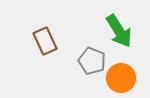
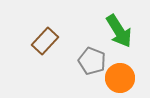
brown rectangle: rotated 68 degrees clockwise
orange circle: moved 1 px left
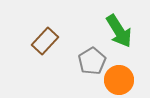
gray pentagon: rotated 20 degrees clockwise
orange circle: moved 1 px left, 2 px down
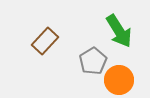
gray pentagon: moved 1 px right
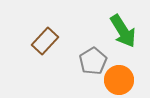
green arrow: moved 4 px right
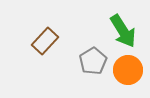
orange circle: moved 9 px right, 10 px up
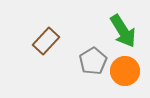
brown rectangle: moved 1 px right
orange circle: moved 3 px left, 1 px down
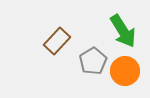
brown rectangle: moved 11 px right
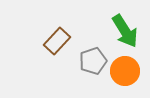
green arrow: moved 2 px right
gray pentagon: rotated 12 degrees clockwise
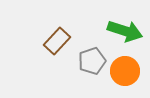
green arrow: rotated 40 degrees counterclockwise
gray pentagon: moved 1 px left
